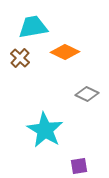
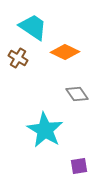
cyan trapezoid: rotated 44 degrees clockwise
brown cross: moved 2 px left; rotated 12 degrees counterclockwise
gray diamond: moved 10 px left; rotated 30 degrees clockwise
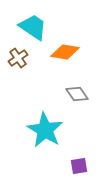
orange diamond: rotated 16 degrees counterclockwise
brown cross: rotated 24 degrees clockwise
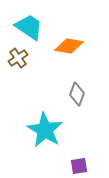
cyan trapezoid: moved 4 px left
orange diamond: moved 4 px right, 6 px up
gray diamond: rotated 55 degrees clockwise
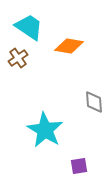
gray diamond: moved 17 px right, 8 px down; rotated 25 degrees counterclockwise
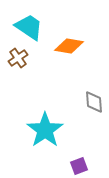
cyan star: rotated 6 degrees clockwise
purple square: rotated 12 degrees counterclockwise
